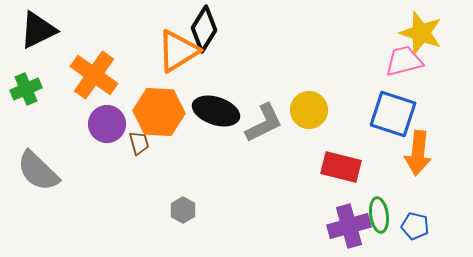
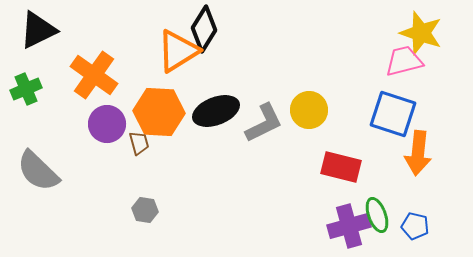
black ellipse: rotated 39 degrees counterclockwise
gray hexagon: moved 38 px left; rotated 20 degrees counterclockwise
green ellipse: moved 2 px left; rotated 12 degrees counterclockwise
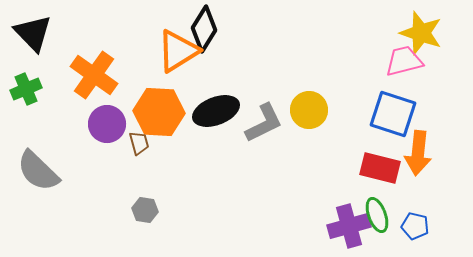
black triangle: moved 5 px left, 3 px down; rotated 48 degrees counterclockwise
red rectangle: moved 39 px right, 1 px down
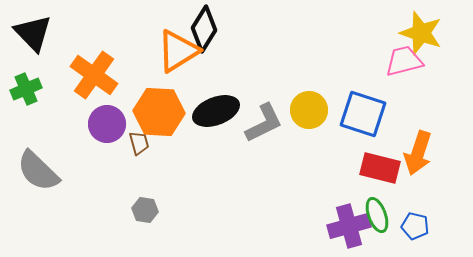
blue square: moved 30 px left
orange arrow: rotated 12 degrees clockwise
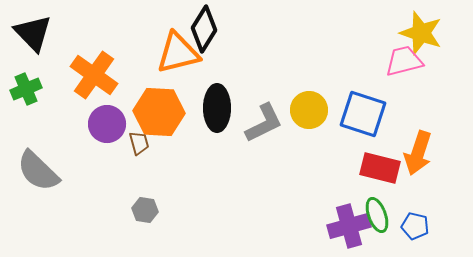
orange triangle: moved 2 px down; rotated 18 degrees clockwise
black ellipse: moved 1 px right, 3 px up; rotated 69 degrees counterclockwise
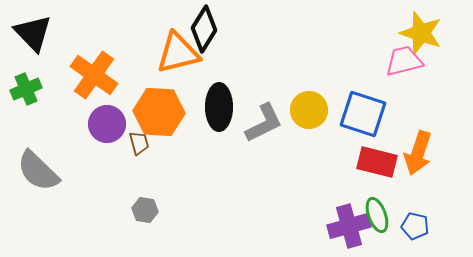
black ellipse: moved 2 px right, 1 px up
red rectangle: moved 3 px left, 6 px up
